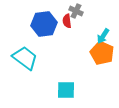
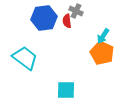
blue hexagon: moved 6 px up
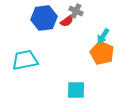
red semicircle: rotated 120 degrees counterclockwise
cyan trapezoid: moved 2 px down; rotated 48 degrees counterclockwise
cyan square: moved 10 px right
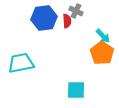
red semicircle: rotated 56 degrees counterclockwise
cyan arrow: rotated 77 degrees counterclockwise
orange pentagon: rotated 10 degrees clockwise
cyan trapezoid: moved 4 px left, 3 px down
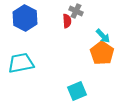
blue hexagon: moved 19 px left; rotated 25 degrees counterclockwise
cyan square: moved 1 px right, 1 px down; rotated 24 degrees counterclockwise
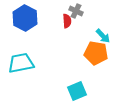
orange pentagon: moved 6 px left; rotated 25 degrees counterclockwise
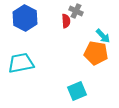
red semicircle: moved 1 px left
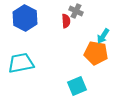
cyan arrow: rotated 77 degrees clockwise
cyan square: moved 5 px up
